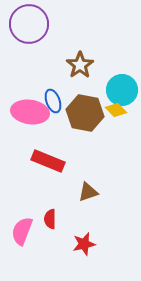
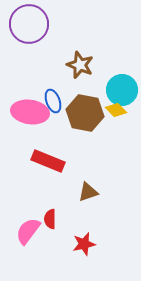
brown star: rotated 16 degrees counterclockwise
pink semicircle: moved 6 px right; rotated 16 degrees clockwise
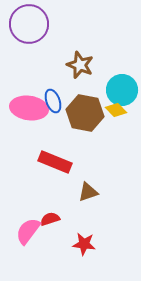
pink ellipse: moved 1 px left, 4 px up
red rectangle: moved 7 px right, 1 px down
red semicircle: rotated 72 degrees clockwise
red star: rotated 20 degrees clockwise
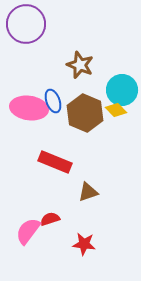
purple circle: moved 3 px left
brown hexagon: rotated 12 degrees clockwise
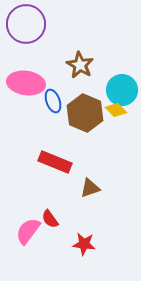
brown star: rotated 8 degrees clockwise
pink ellipse: moved 3 px left, 25 px up
brown triangle: moved 2 px right, 4 px up
red semicircle: rotated 108 degrees counterclockwise
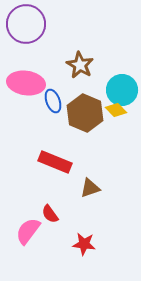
red semicircle: moved 5 px up
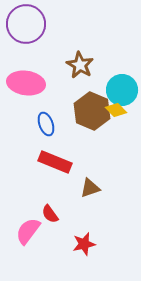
blue ellipse: moved 7 px left, 23 px down
brown hexagon: moved 7 px right, 2 px up
red star: rotated 20 degrees counterclockwise
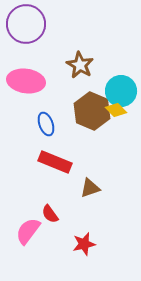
pink ellipse: moved 2 px up
cyan circle: moved 1 px left, 1 px down
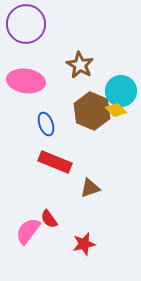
red semicircle: moved 1 px left, 5 px down
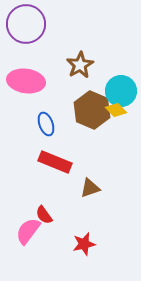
brown star: rotated 12 degrees clockwise
brown hexagon: moved 1 px up
red semicircle: moved 5 px left, 4 px up
